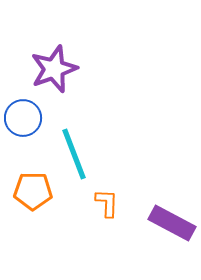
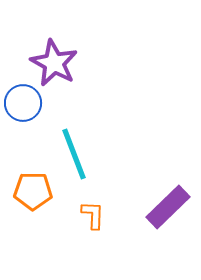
purple star: moved 6 px up; rotated 24 degrees counterclockwise
blue circle: moved 15 px up
orange L-shape: moved 14 px left, 12 px down
purple rectangle: moved 4 px left, 16 px up; rotated 72 degrees counterclockwise
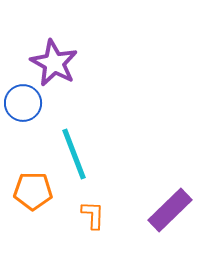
purple rectangle: moved 2 px right, 3 px down
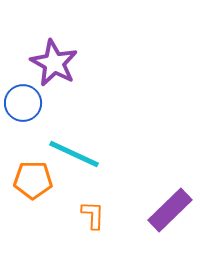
cyan line: rotated 44 degrees counterclockwise
orange pentagon: moved 11 px up
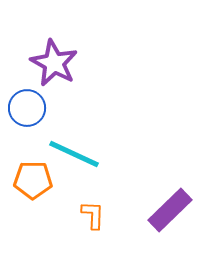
blue circle: moved 4 px right, 5 px down
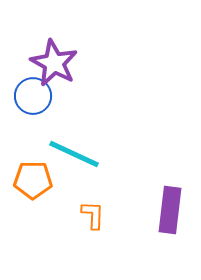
blue circle: moved 6 px right, 12 px up
purple rectangle: rotated 39 degrees counterclockwise
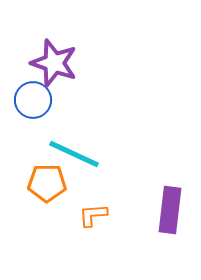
purple star: rotated 9 degrees counterclockwise
blue circle: moved 4 px down
orange pentagon: moved 14 px right, 3 px down
orange L-shape: rotated 96 degrees counterclockwise
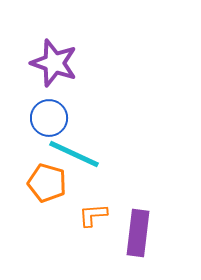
blue circle: moved 16 px right, 18 px down
orange pentagon: rotated 15 degrees clockwise
purple rectangle: moved 32 px left, 23 px down
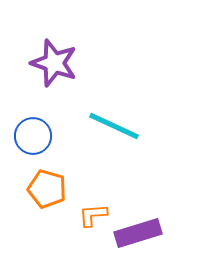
blue circle: moved 16 px left, 18 px down
cyan line: moved 40 px right, 28 px up
orange pentagon: moved 6 px down
purple rectangle: rotated 66 degrees clockwise
